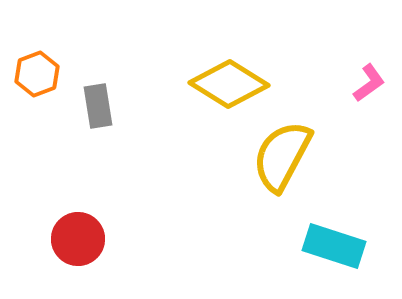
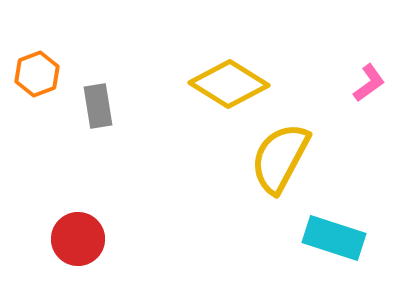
yellow semicircle: moved 2 px left, 2 px down
cyan rectangle: moved 8 px up
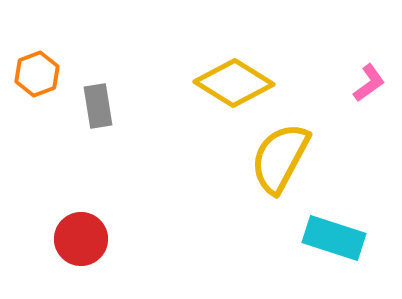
yellow diamond: moved 5 px right, 1 px up
red circle: moved 3 px right
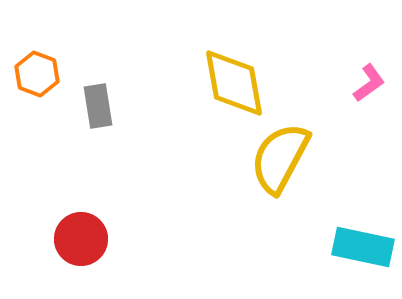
orange hexagon: rotated 18 degrees counterclockwise
yellow diamond: rotated 48 degrees clockwise
cyan rectangle: moved 29 px right, 9 px down; rotated 6 degrees counterclockwise
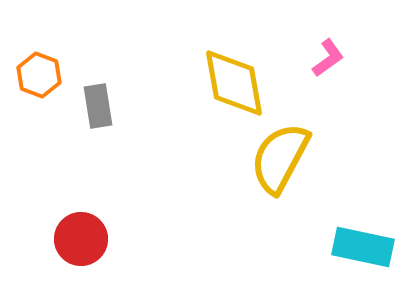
orange hexagon: moved 2 px right, 1 px down
pink L-shape: moved 41 px left, 25 px up
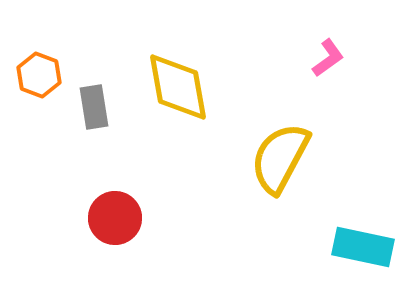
yellow diamond: moved 56 px left, 4 px down
gray rectangle: moved 4 px left, 1 px down
red circle: moved 34 px right, 21 px up
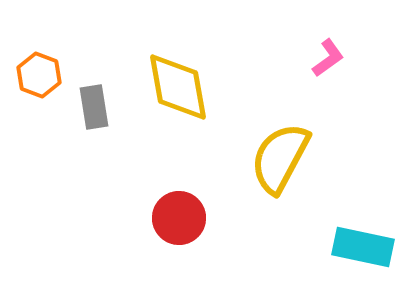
red circle: moved 64 px right
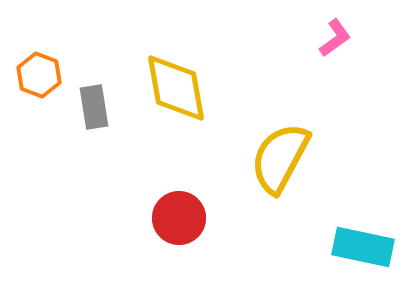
pink L-shape: moved 7 px right, 20 px up
yellow diamond: moved 2 px left, 1 px down
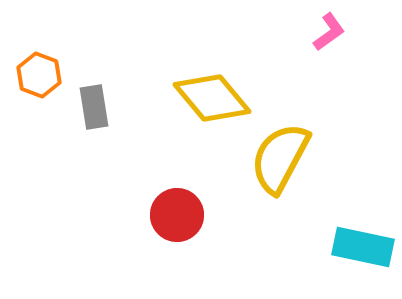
pink L-shape: moved 6 px left, 6 px up
yellow diamond: moved 36 px right, 10 px down; rotated 30 degrees counterclockwise
red circle: moved 2 px left, 3 px up
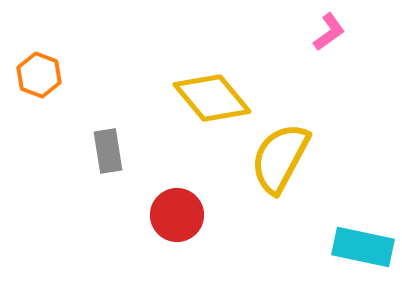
gray rectangle: moved 14 px right, 44 px down
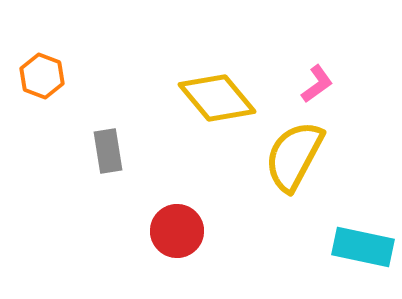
pink L-shape: moved 12 px left, 52 px down
orange hexagon: moved 3 px right, 1 px down
yellow diamond: moved 5 px right
yellow semicircle: moved 14 px right, 2 px up
red circle: moved 16 px down
